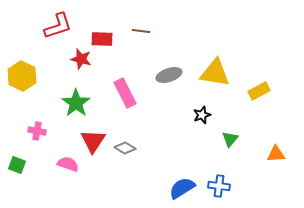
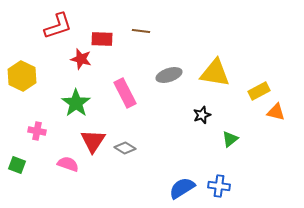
green triangle: rotated 12 degrees clockwise
orange triangle: moved 42 px up; rotated 18 degrees clockwise
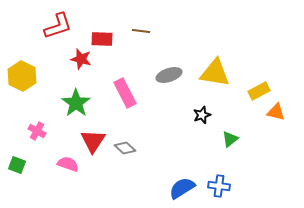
pink cross: rotated 18 degrees clockwise
gray diamond: rotated 10 degrees clockwise
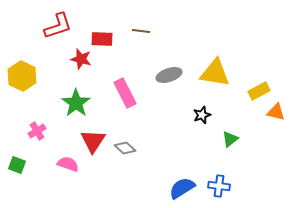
pink cross: rotated 30 degrees clockwise
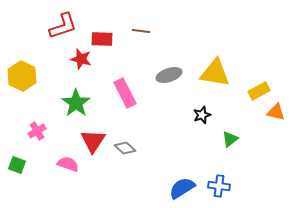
red L-shape: moved 5 px right
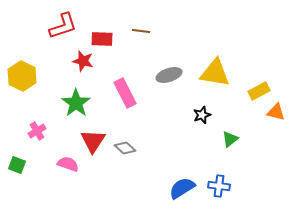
red star: moved 2 px right, 2 px down
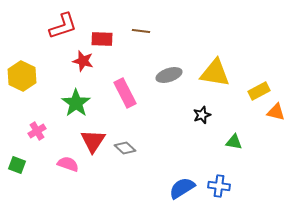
green triangle: moved 4 px right, 3 px down; rotated 48 degrees clockwise
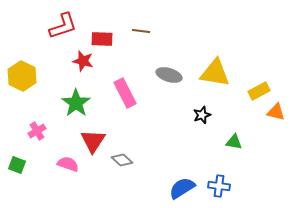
gray ellipse: rotated 35 degrees clockwise
gray diamond: moved 3 px left, 12 px down
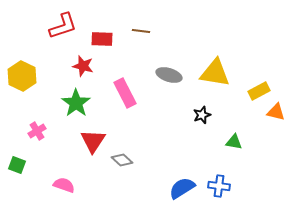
red star: moved 5 px down
pink semicircle: moved 4 px left, 21 px down
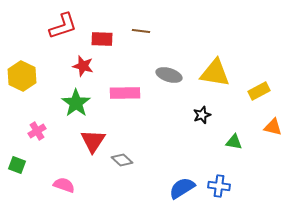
pink rectangle: rotated 64 degrees counterclockwise
orange triangle: moved 3 px left, 15 px down
